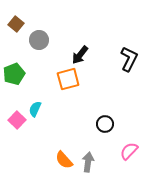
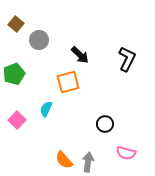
black arrow: rotated 84 degrees counterclockwise
black L-shape: moved 2 px left
orange square: moved 3 px down
cyan semicircle: moved 11 px right
pink semicircle: moved 3 px left, 2 px down; rotated 120 degrees counterclockwise
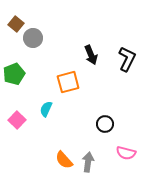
gray circle: moved 6 px left, 2 px up
black arrow: moved 11 px right; rotated 24 degrees clockwise
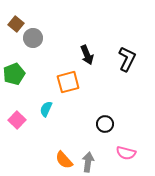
black arrow: moved 4 px left
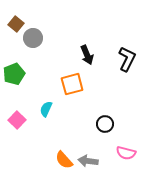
orange square: moved 4 px right, 2 px down
gray arrow: moved 1 px up; rotated 90 degrees counterclockwise
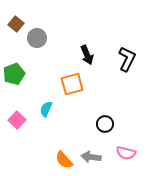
gray circle: moved 4 px right
gray arrow: moved 3 px right, 4 px up
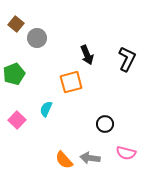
orange square: moved 1 px left, 2 px up
gray arrow: moved 1 px left, 1 px down
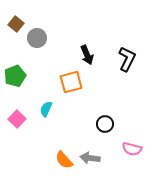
green pentagon: moved 1 px right, 2 px down
pink square: moved 1 px up
pink semicircle: moved 6 px right, 4 px up
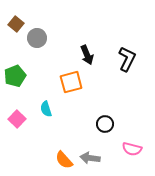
cyan semicircle: rotated 42 degrees counterclockwise
